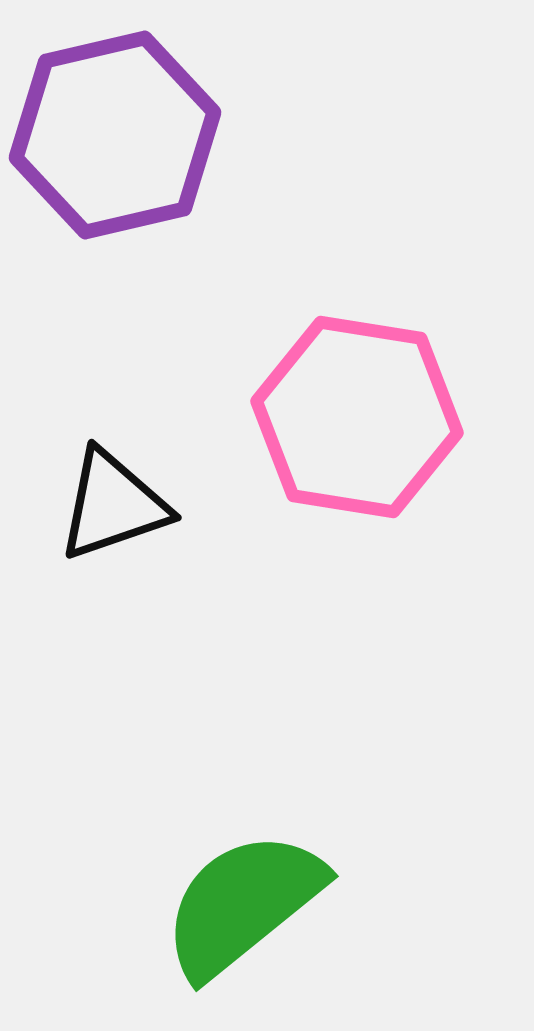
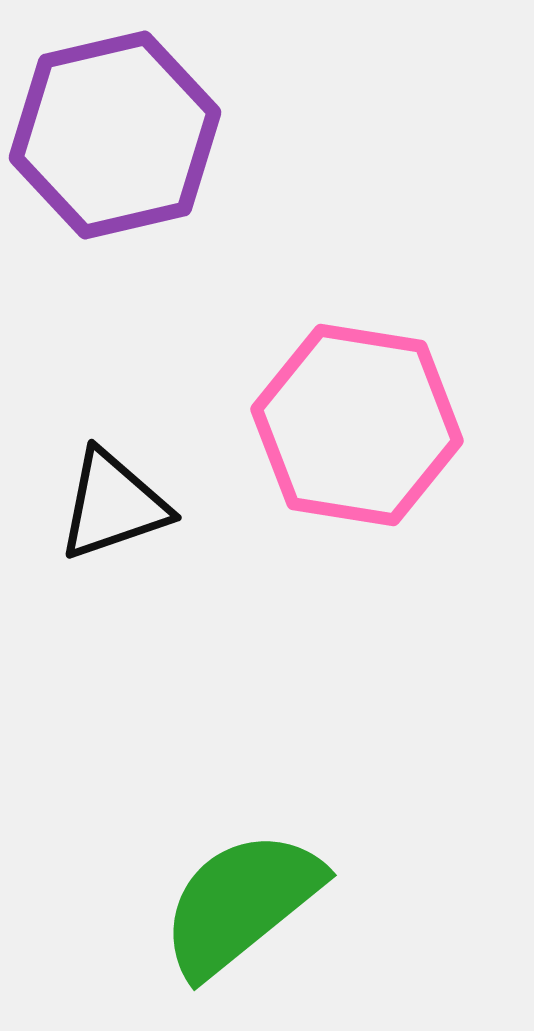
pink hexagon: moved 8 px down
green semicircle: moved 2 px left, 1 px up
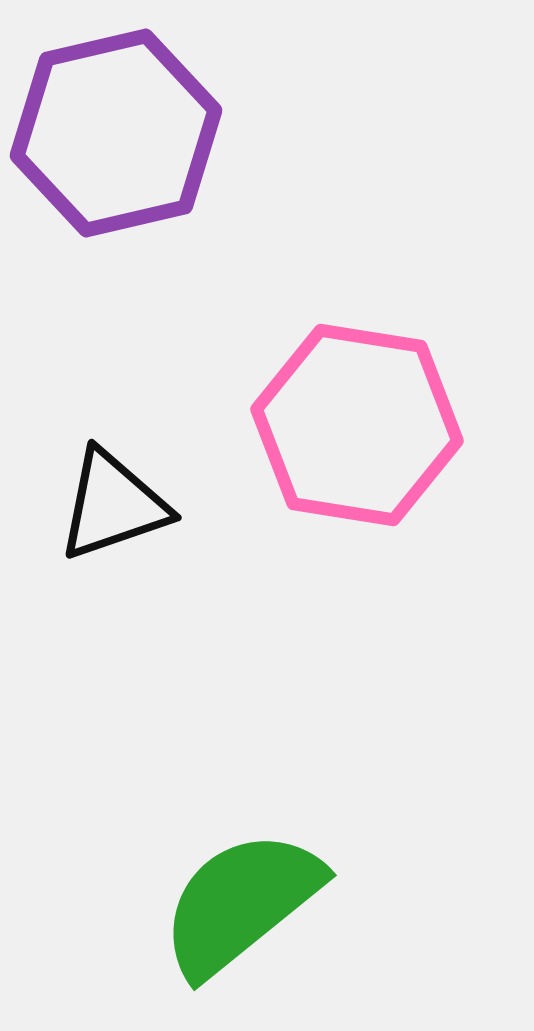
purple hexagon: moved 1 px right, 2 px up
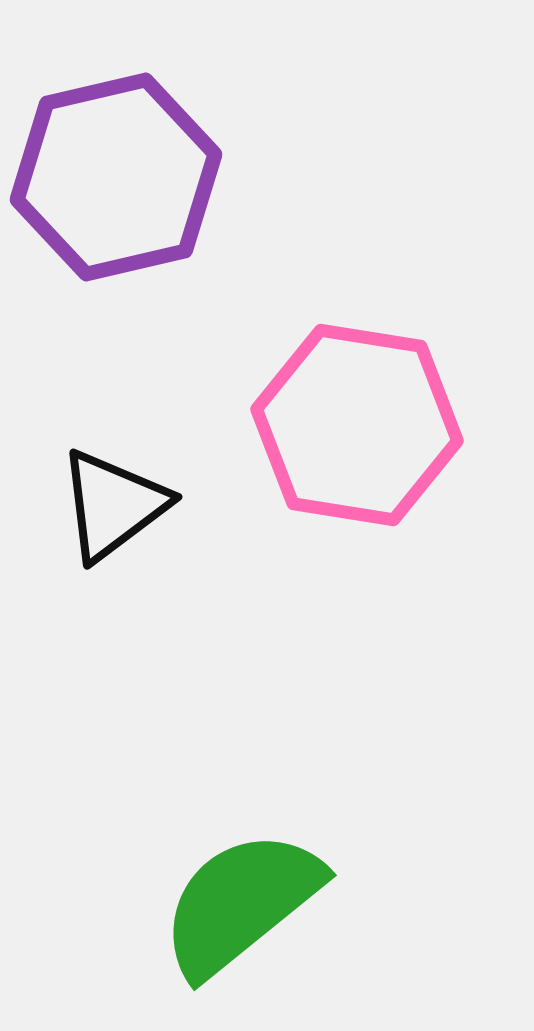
purple hexagon: moved 44 px down
black triangle: rotated 18 degrees counterclockwise
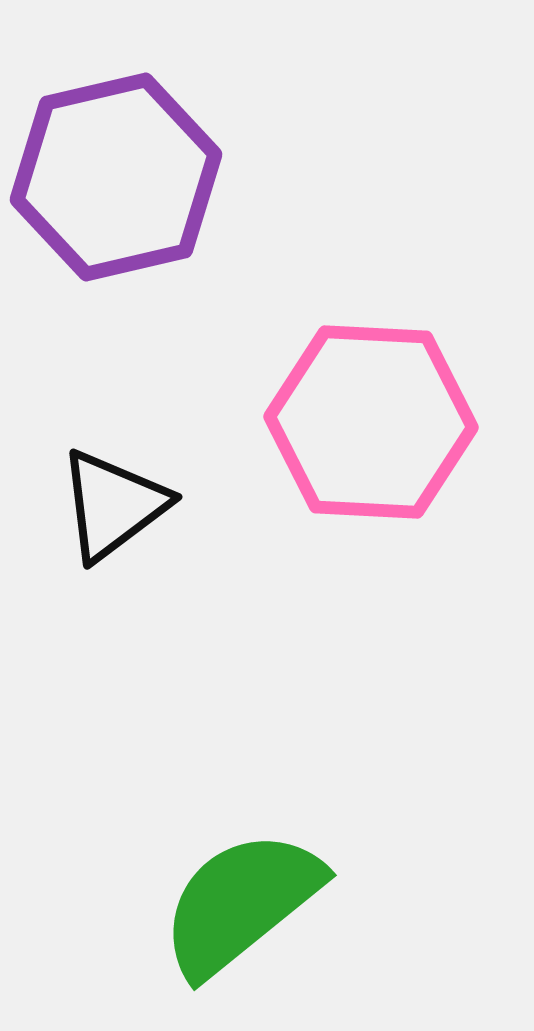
pink hexagon: moved 14 px right, 3 px up; rotated 6 degrees counterclockwise
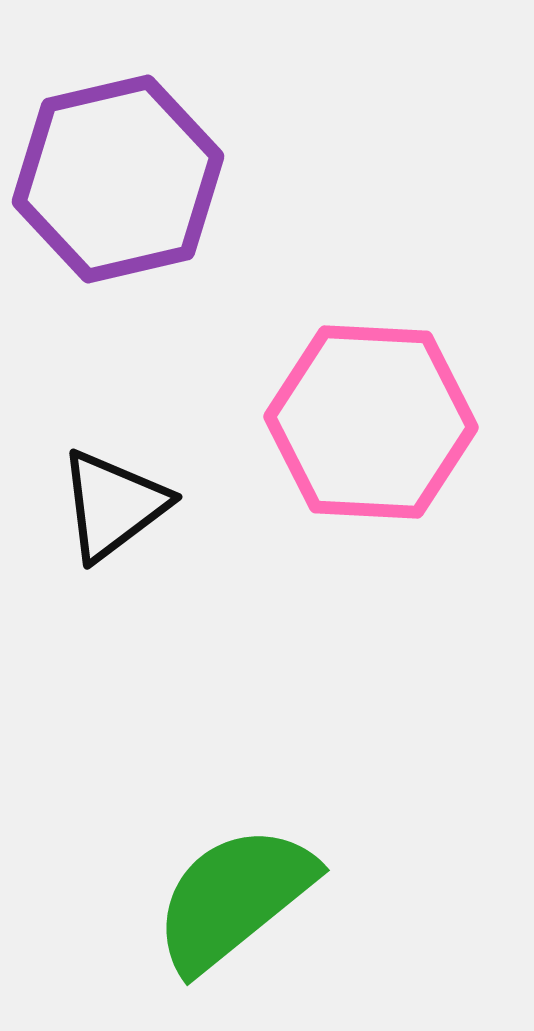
purple hexagon: moved 2 px right, 2 px down
green semicircle: moved 7 px left, 5 px up
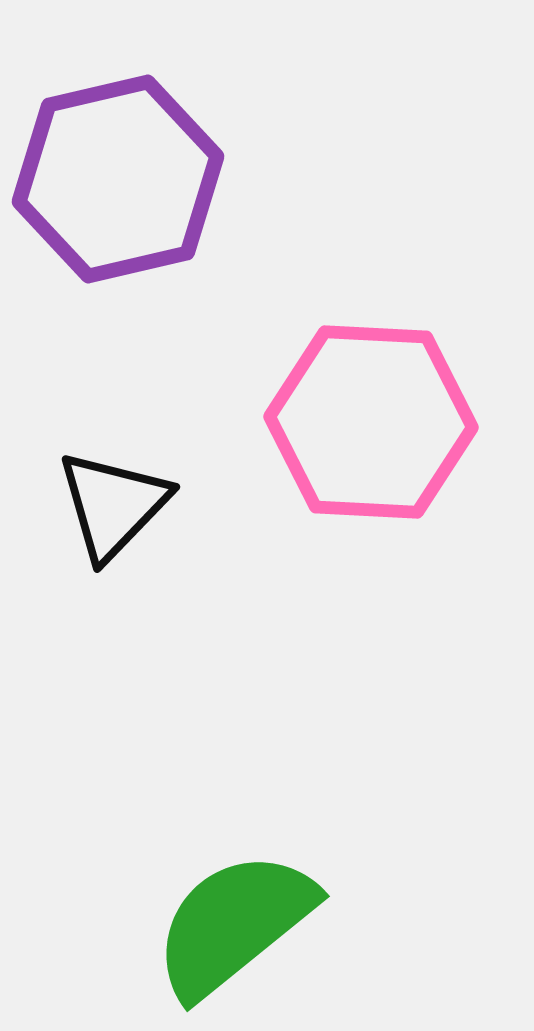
black triangle: rotated 9 degrees counterclockwise
green semicircle: moved 26 px down
